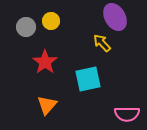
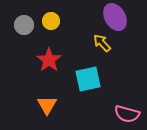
gray circle: moved 2 px left, 2 px up
red star: moved 4 px right, 2 px up
orange triangle: rotated 10 degrees counterclockwise
pink semicircle: rotated 15 degrees clockwise
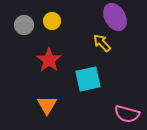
yellow circle: moved 1 px right
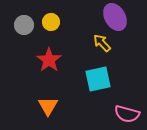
yellow circle: moved 1 px left, 1 px down
cyan square: moved 10 px right
orange triangle: moved 1 px right, 1 px down
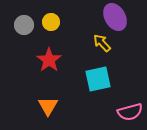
pink semicircle: moved 3 px right, 2 px up; rotated 30 degrees counterclockwise
